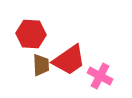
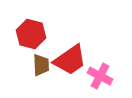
red hexagon: rotated 12 degrees clockwise
red trapezoid: moved 1 px right
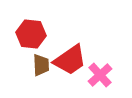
red hexagon: rotated 8 degrees counterclockwise
pink cross: moved 1 px up; rotated 20 degrees clockwise
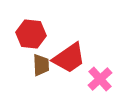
red trapezoid: moved 1 px left, 2 px up
pink cross: moved 4 px down
